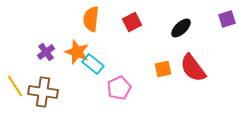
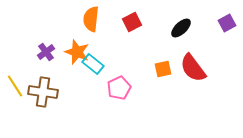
purple square: moved 4 px down; rotated 12 degrees counterclockwise
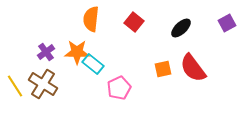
red square: moved 2 px right; rotated 24 degrees counterclockwise
orange star: rotated 20 degrees counterclockwise
brown cross: moved 8 px up; rotated 24 degrees clockwise
